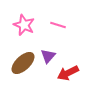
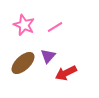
pink line: moved 3 px left, 2 px down; rotated 49 degrees counterclockwise
red arrow: moved 2 px left
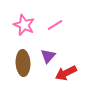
pink line: moved 2 px up
brown ellipse: rotated 50 degrees counterclockwise
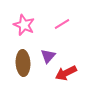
pink line: moved 7 px right, 1 px up
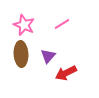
brown ellipse: moved 2 px left, 9 px up
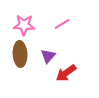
pink star: rotated 20 degrees counterclockwise
brown ellipse: moved 1 px left
red arrow: rotated 10 degrees counterclockwise
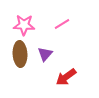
purple triangle: moved 3 px left, 2 px up
red arrow: moved 4 px down
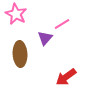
pink star: moved 8 px left, 11 px up; rotated 25 degrees clockwise
purple triangle: moved 16 px up
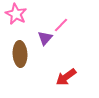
pink line: moved 1 px left, 1 px down; rotated 14 degrees counterclockwise
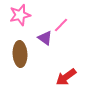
pink star: moved 4 px right, 1 px down; rotated 30 degrees clockwise
purple triangle: rotated 35 degrees counterclockwise
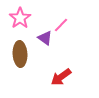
pink star: moved 3 px down; rotated 20 degrees counterclockwise
red arrow: moved 5 px left
